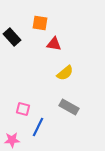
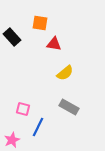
pink star: rotated 21 degrees counterclockwise
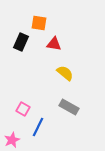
orange square: moved 1 px left
black rectangle: moved 9 px right, 5 px down; rotated 66 degrees clockwise
yellow semicircle: rotated 102 degrees counterclockwise
pink square: rotated 16 degrees clockwise
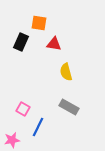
yellow semicircle: moved 1 px right, 1 px up; rotated 144 degrees counterclockwise
pink star: rotated 14 degrees clockwise
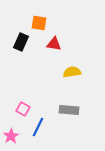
yellow semicircle: moved 6 px right; rotated 96 degrees clockwise
gray rectangle: moved 3 px down; rotated 24 degrees counterclockwise
pink star: moved 1 px left, 4 px up; rotated 21 degrees counterclockwise
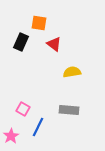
red triangle: rotated 28 degrees clockwise
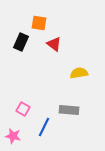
yellow semicircle: moved 7 px right, 1 px down
blue line: moved 6 px right
pink star: moved 2 px right; rotated 28 degrees counterclockwise
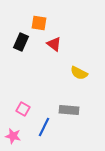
yellow semicircle: rotated 144 degrees counterclockwise
